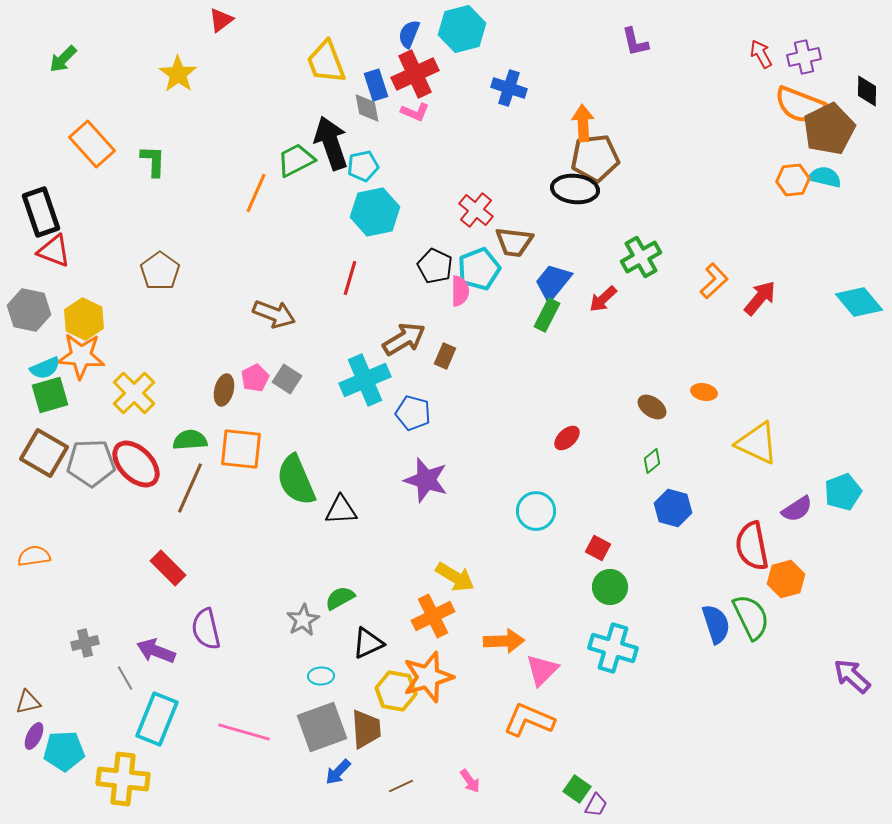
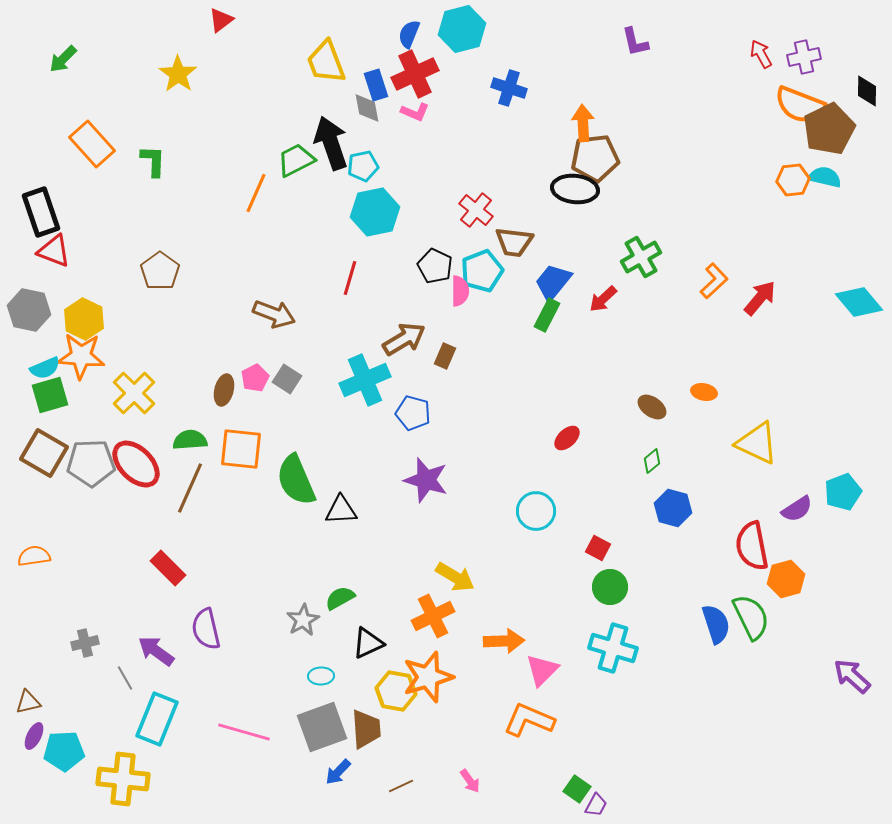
cyan pentagon at (479, 269): moved 3 px right, 2 px down
purple arrow at (156, 651): rotated 15 degrees clockwise
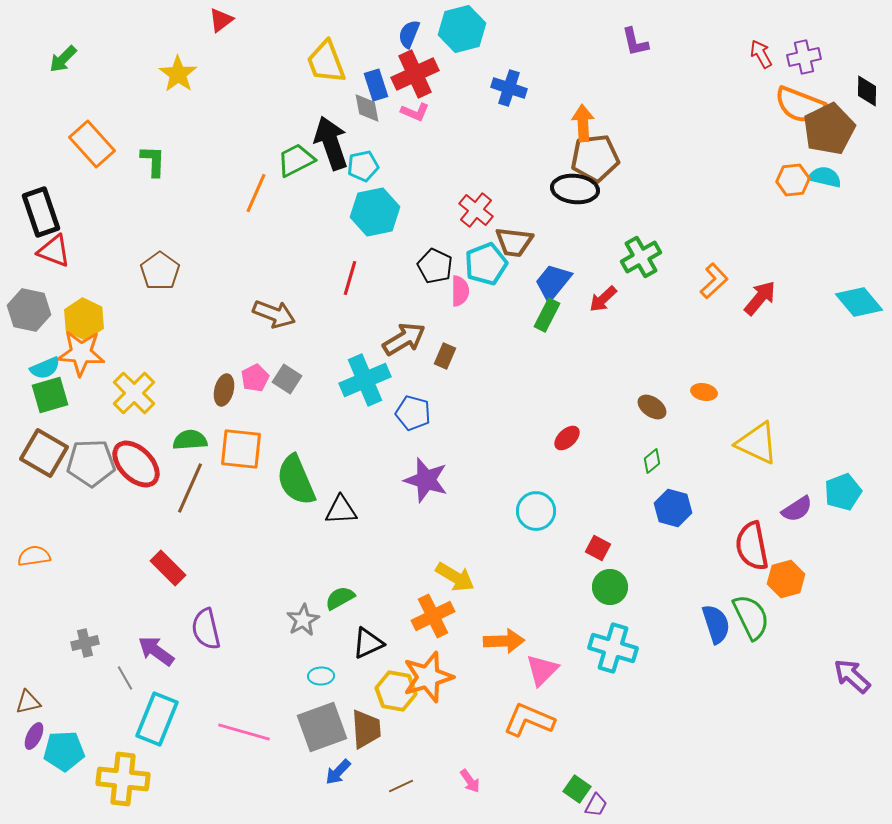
cyan pentagon at (482, 271): moved 4 px right, 7 px up
orange star at (81, 356): moved 3 px up
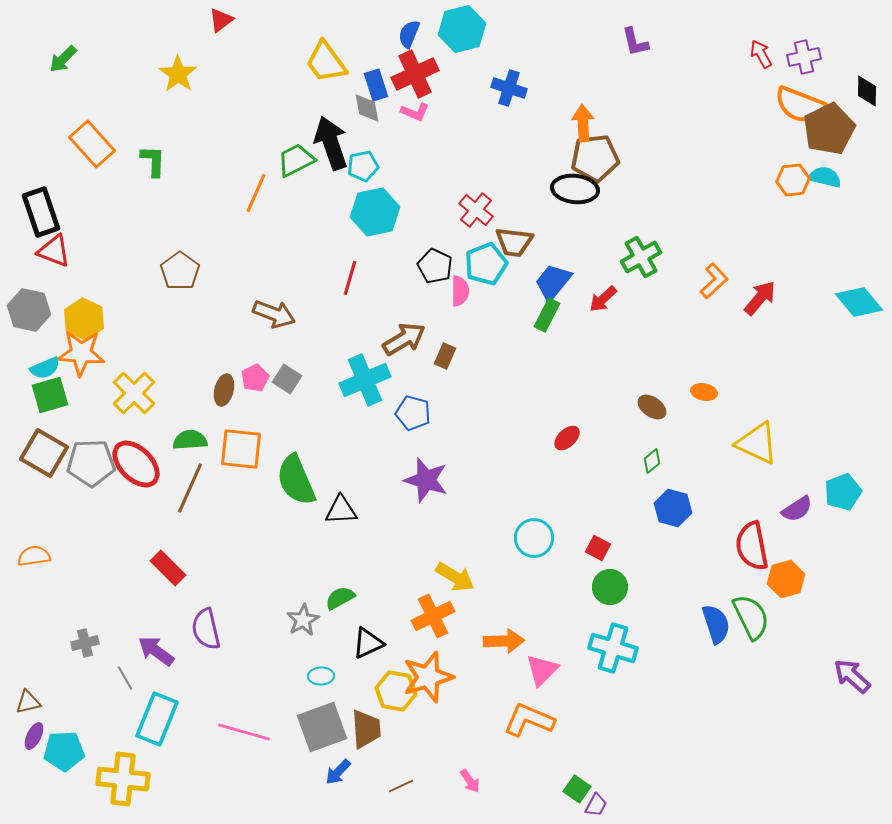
yellow trapezoid at (326, 62): rotated 15 degrees counterclockwise
brown pentagon at (160, 271): moved 20 px right
cyan circle at (536, 511): moved 2 px left, 27 px down
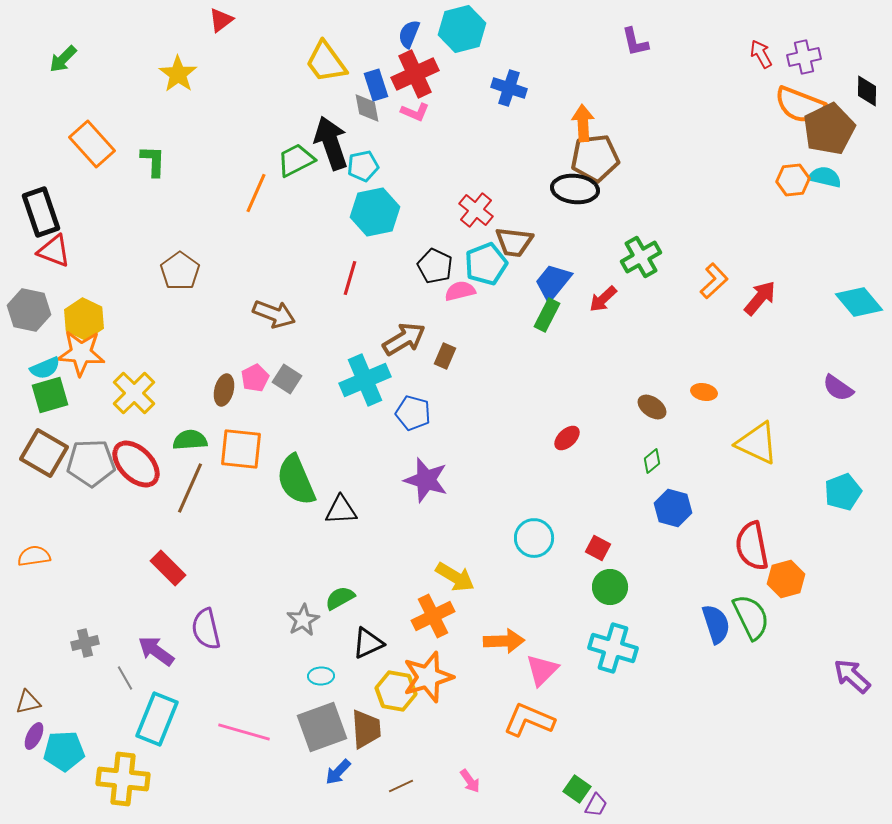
pink semicircle at (460, 291): rotated 104 degrees counterclockwise
purple semicircle at (797, 509): moved 41 px right, 121 px up; rotated 68 degrees clockwise
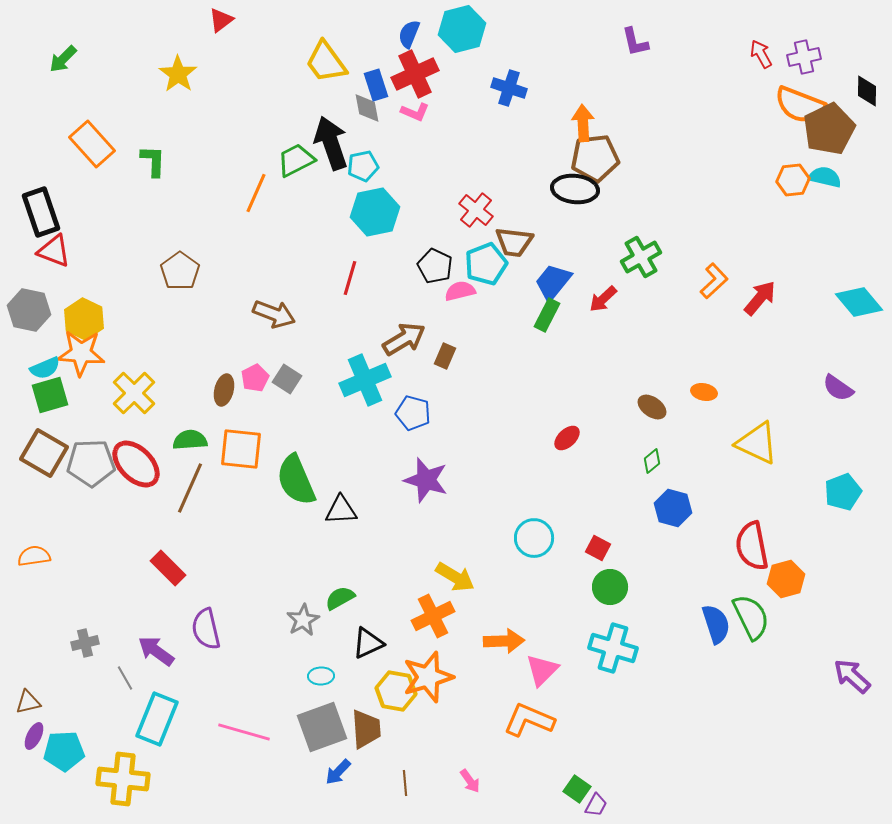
brown line at (401, 786): moved 4 px right, 3 px up; rotated 70 degrees counterclockwise
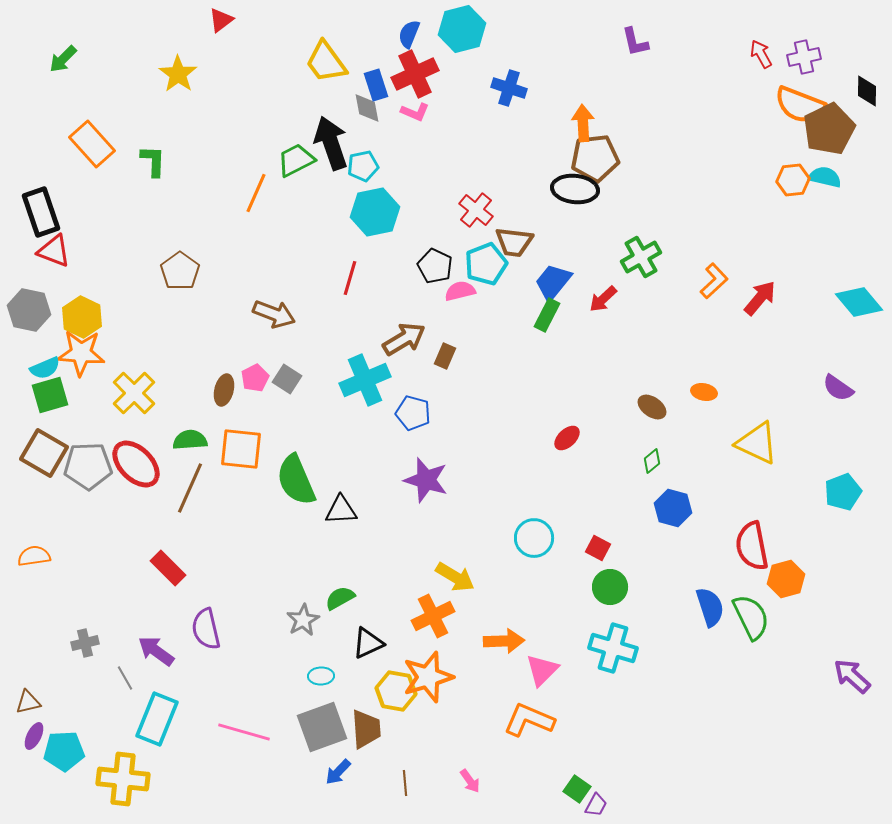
yellow hexagon at (84, 319): moved 2 px left, 2 px up
gray pentagon at (91, 463): moved 3 px left, 3 px down
blue semicircle at (716, 624): moved 6 px left, 17 px up
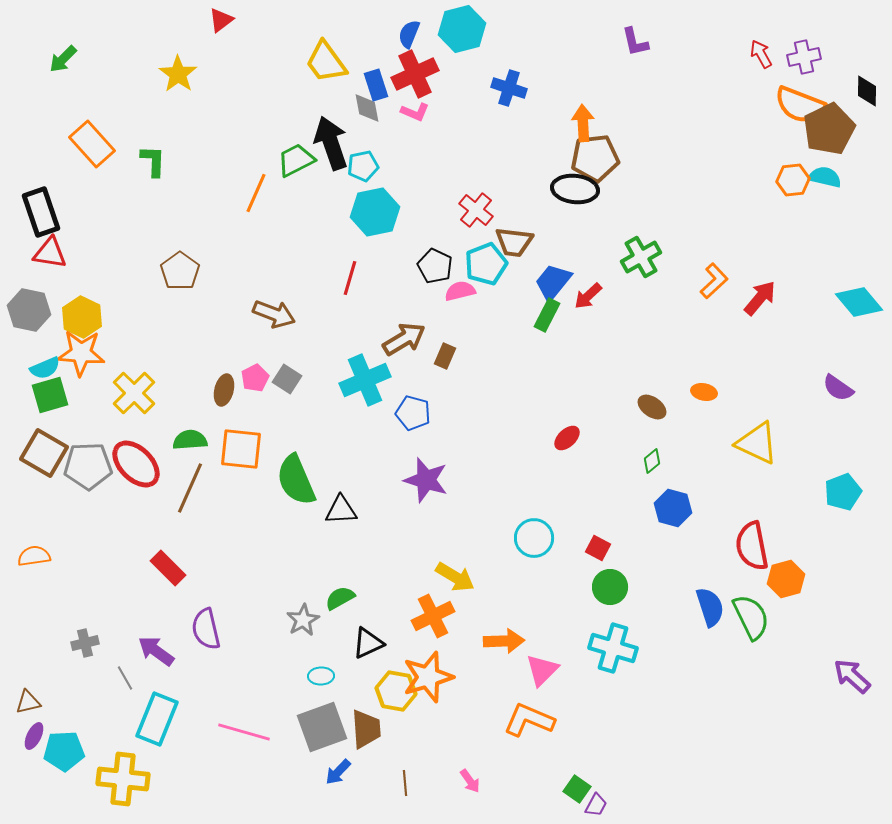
red triangle at (54, 251): moved 4 px left, 2 px down; rotated 12 degrees counterclockwise
red arrow at (603, 299): moved 15 px left, 3 px up
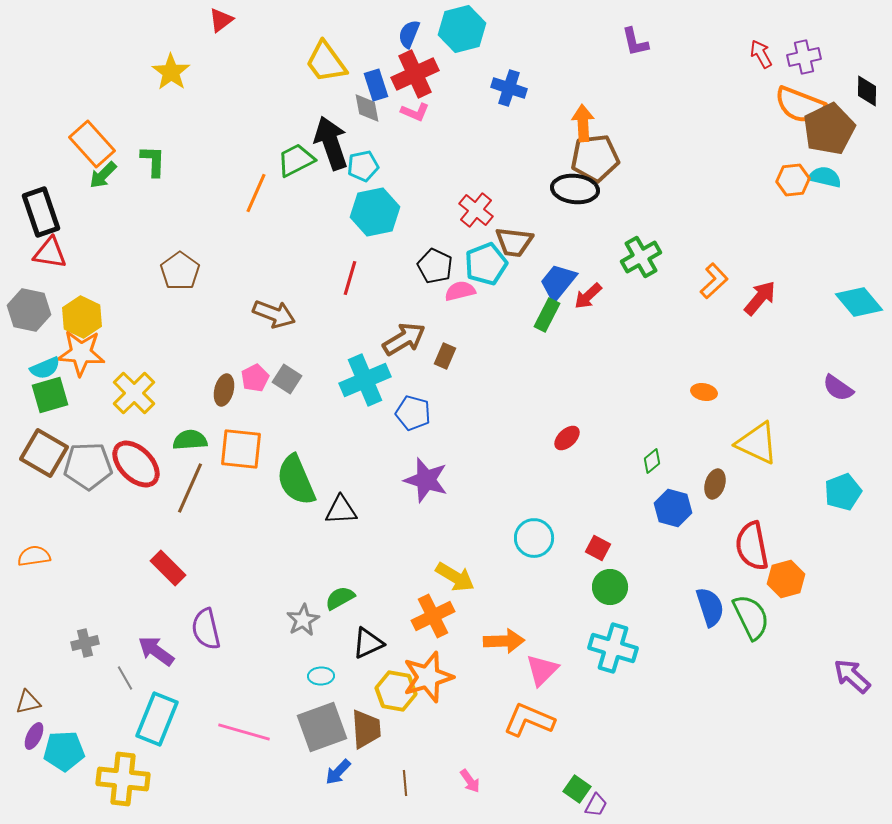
green arrow at (63, 59): moved 40 px right, 116 px down
yellow star at (178, 74): moved 7 px left, 2 px up
blue trapezoid at (553, 282): moved 5 px right
brown ellipse at (652, 407): moved 63 px right, 77 px down; rotated 72 degrees clockwise
